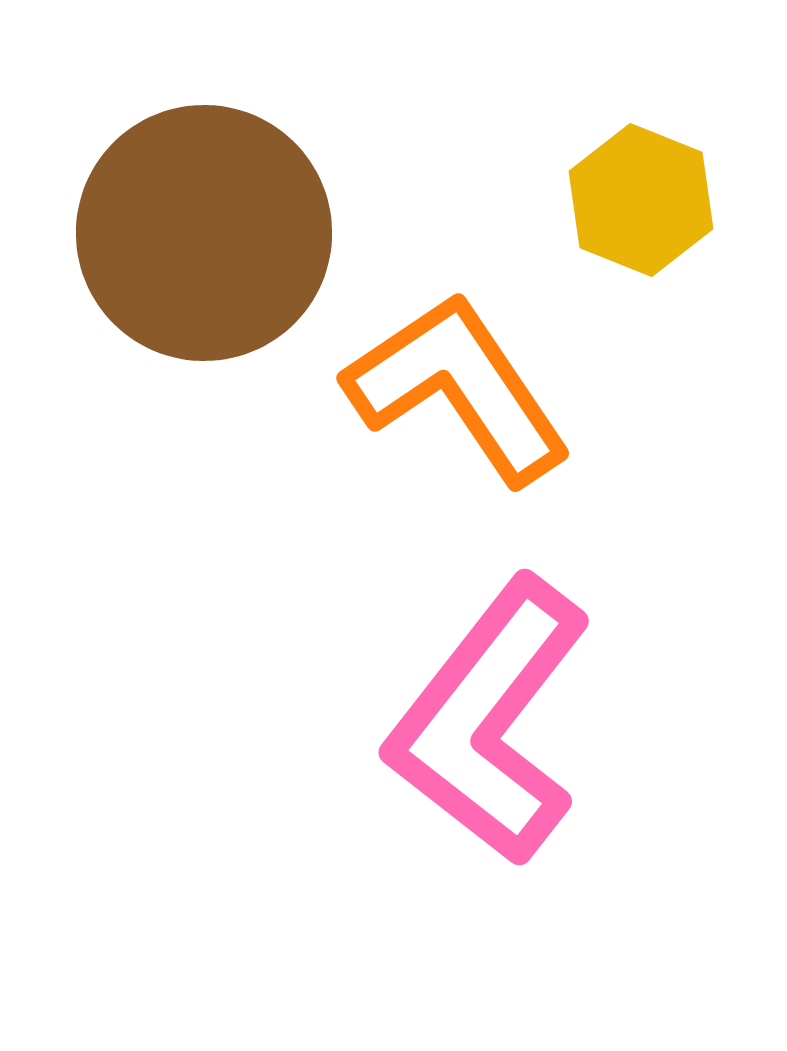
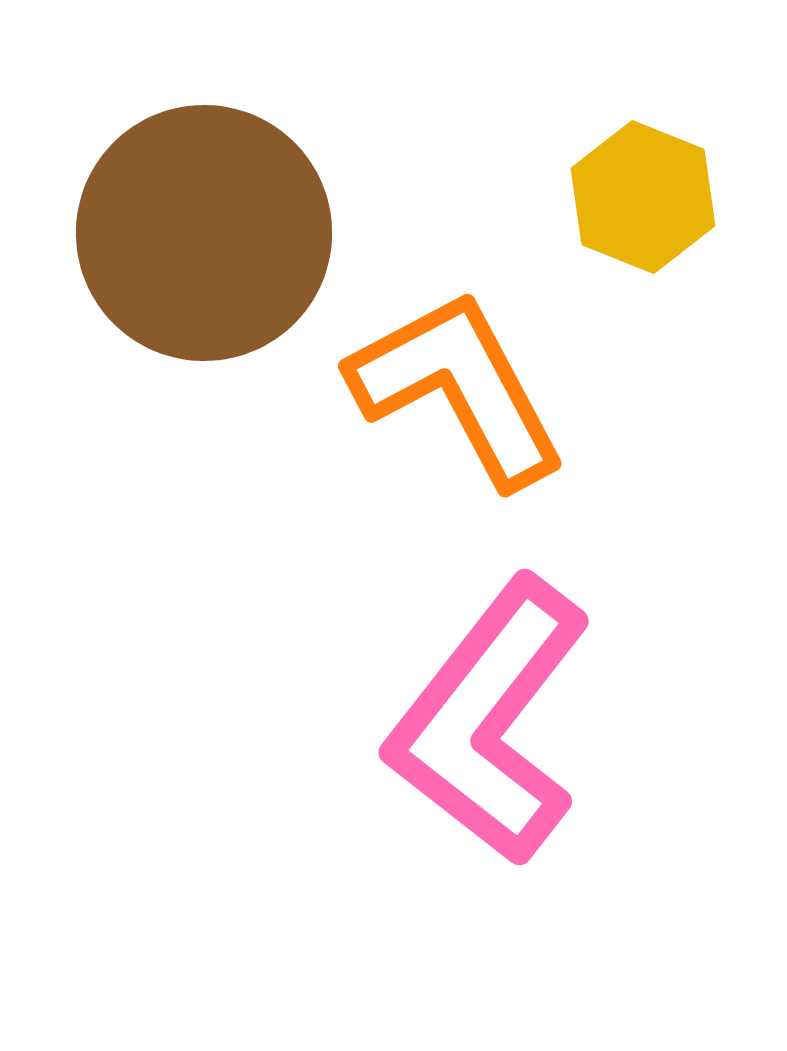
yellow hexagon: moved 2 px right, 3 px up
orange L-shape: rotated 6 degrees clockwise
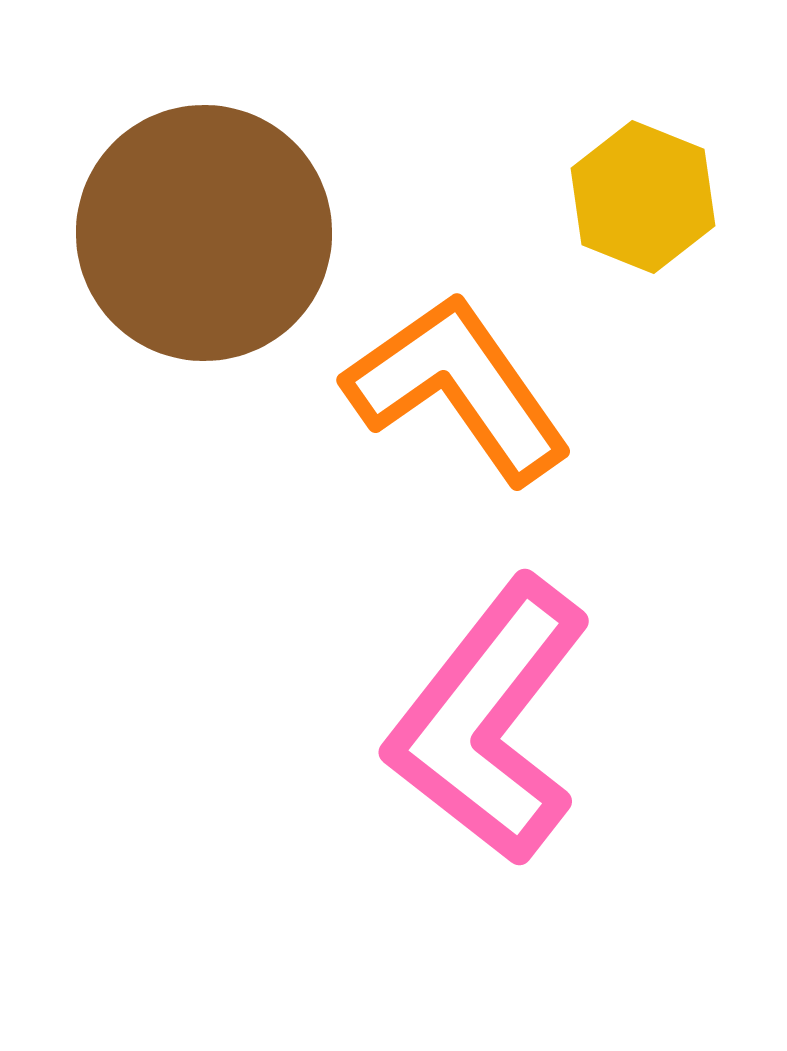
orange L-shape: rotated 7 degrees counterclockwise
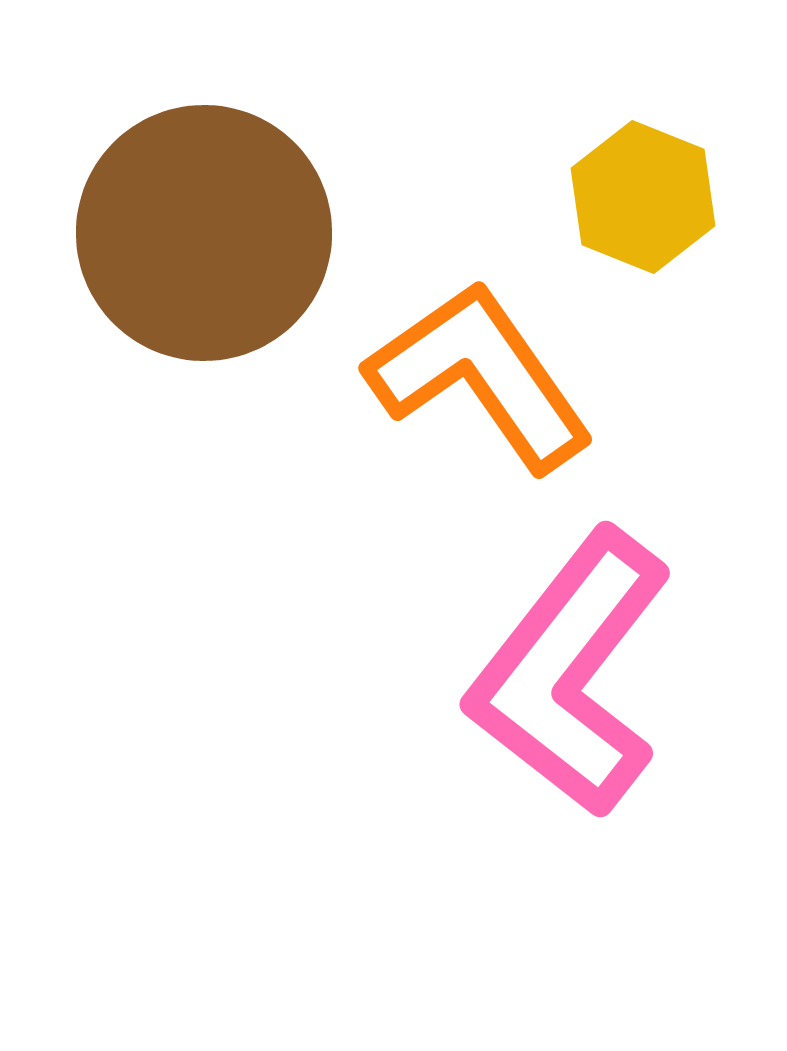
orange L-shape: moved 22 px right, 12 px up
pink L-shape: moved 81 px right, 48 px up
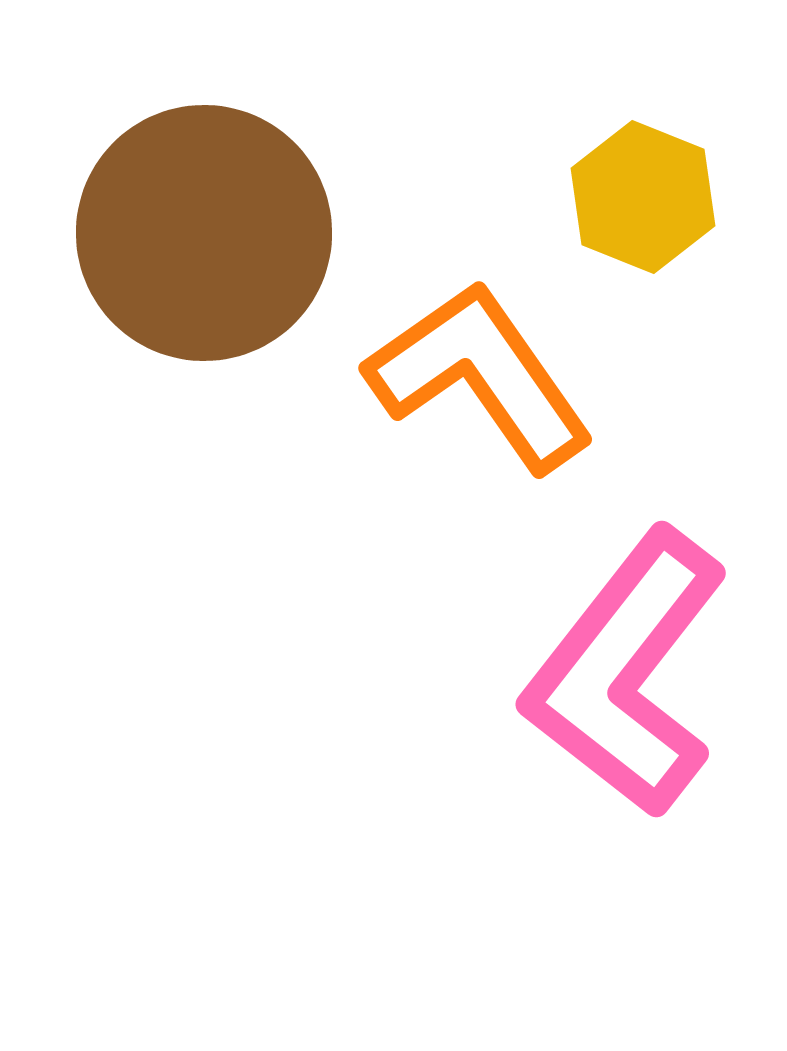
pink L-shape: moved 56 px right
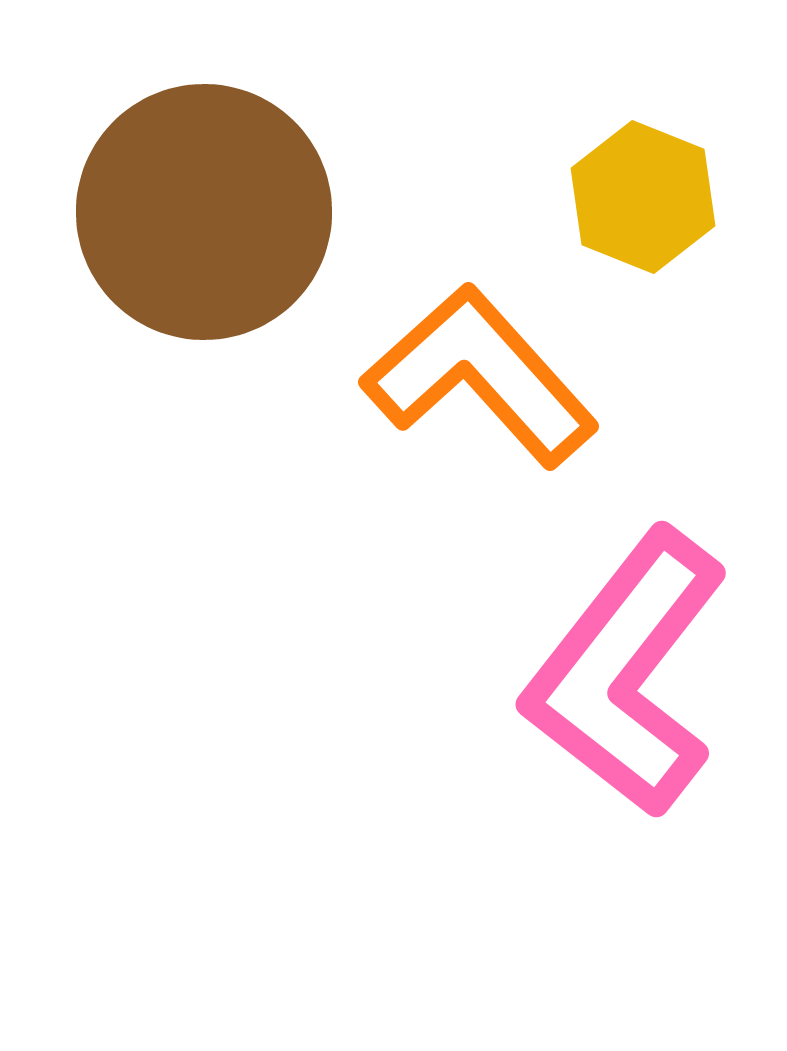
brown circle: moved 21 px up
orange L-shape: rotated 7 degrees counterclockwise
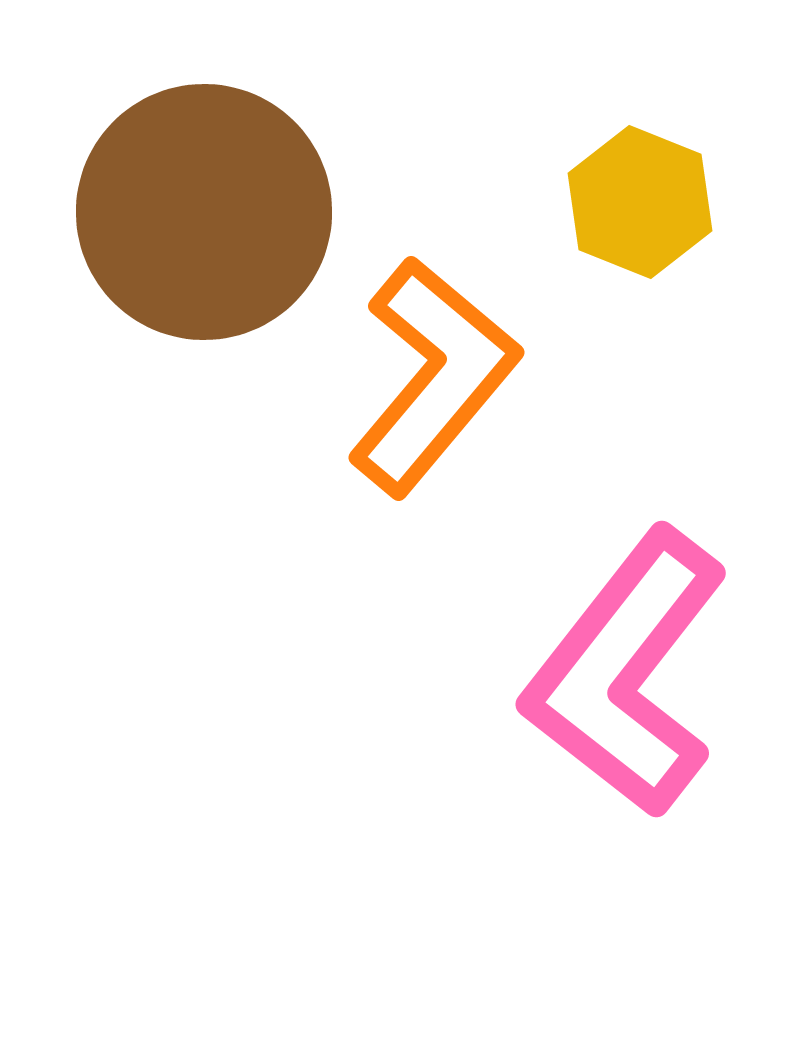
yellow hexagon: moved 3 px left, 5 px down
orange L-shape: moved 47 px left; rotated 82 degrees clockwise
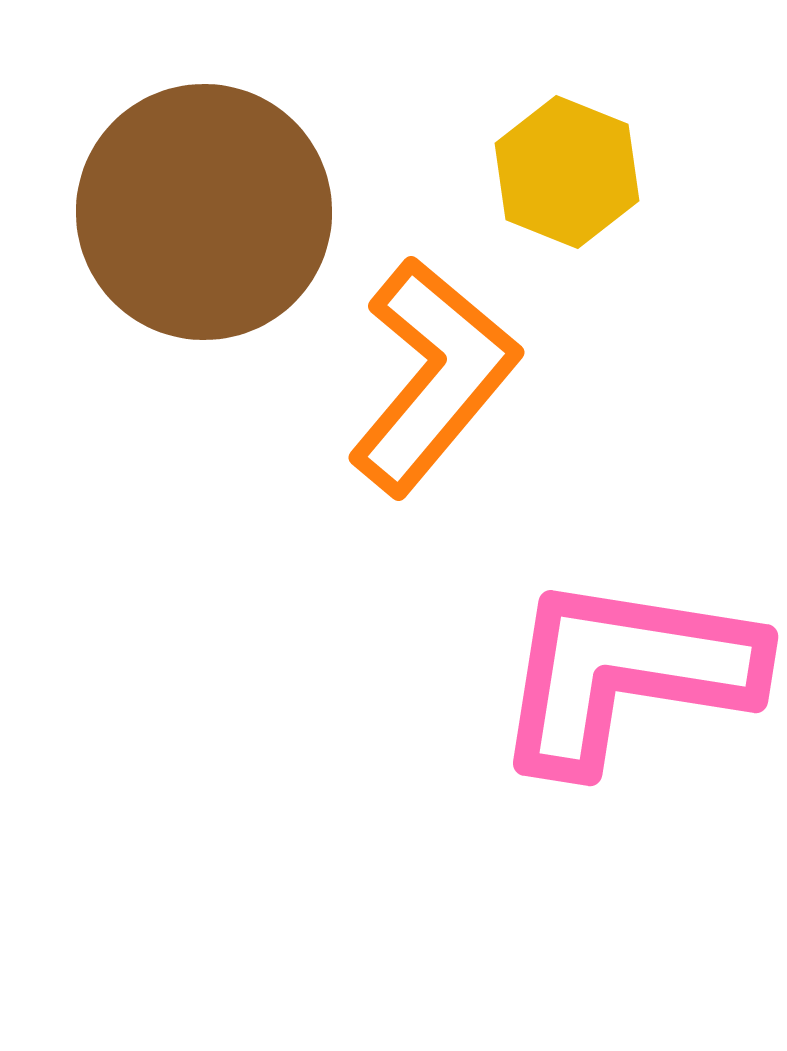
yellow hexagon: moved 73 px left, 30 px up
pink L-shape: rotated 61 degrees clockwise
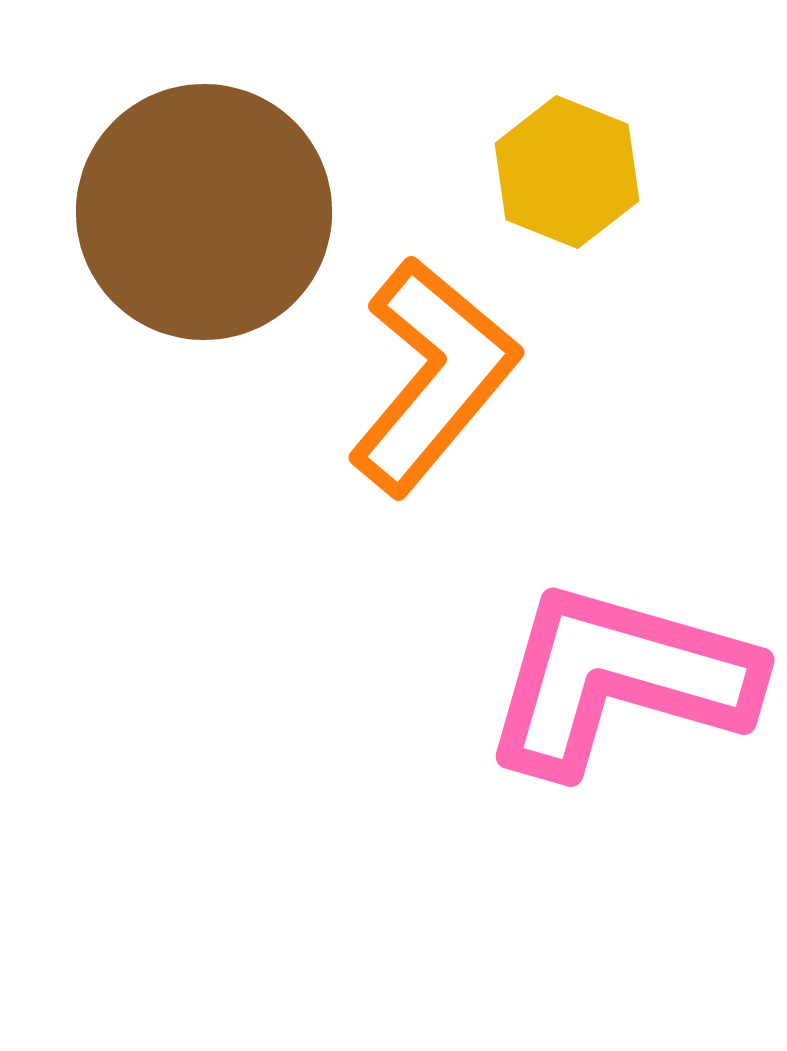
pink L-shape: moved 7 px left, 6 px down; rotated 7 degrees clockwise
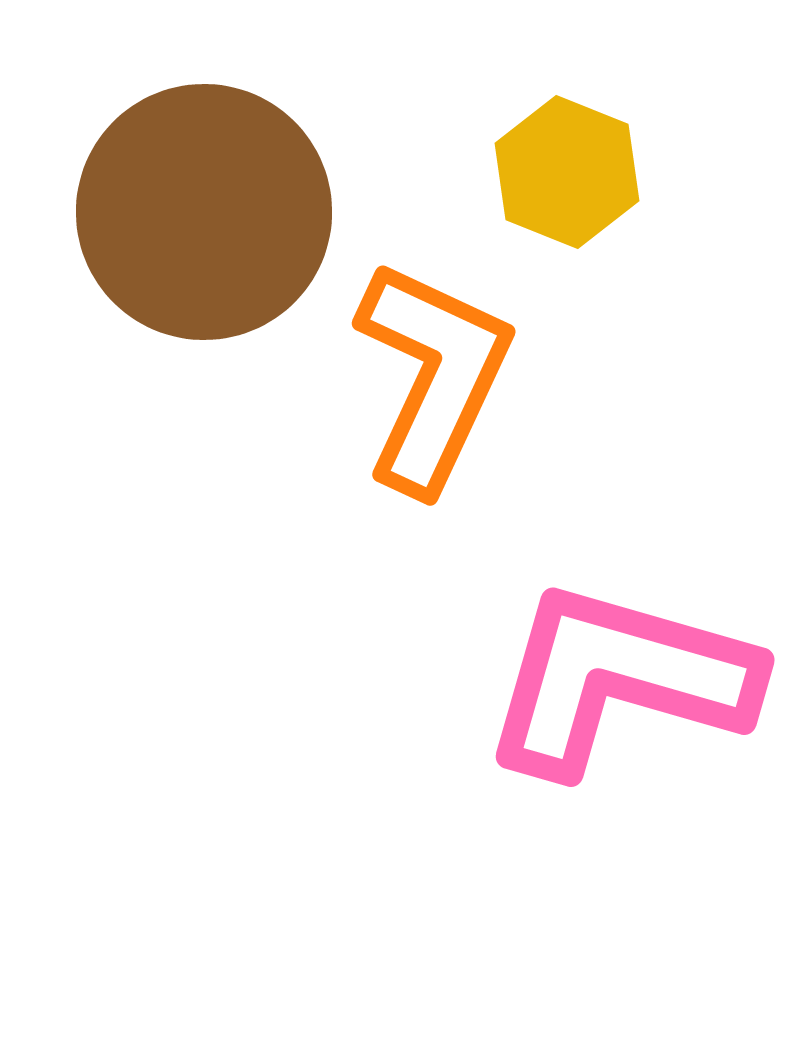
orange L-shape: rotated 15 degrees counterclockwise
